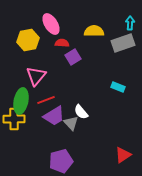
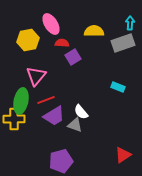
gray triangle: moved 4 px right, 2 px down; rotated 28 degrees counterclockwise
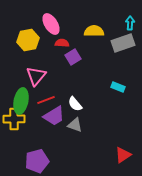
white semicircle: moved 6 px left, 8 px up
purple pentagon: moved 24 px left
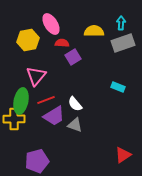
cyan arrow: moved 9 px left
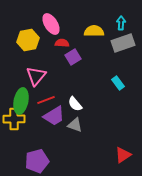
cyan rectangle: moved 4 px up; rotated 32 degrees clockwise
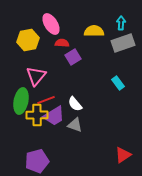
yellow cross: moved 23 px right, 4 px up
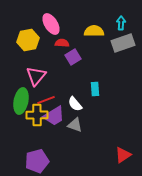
cyan rectangle: moved 23 px left, 6 px down; rotated 32 degrees clockwise
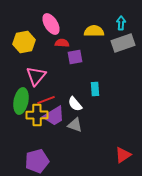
yellow hexagon: moved 4 px left, 2 px down
purple square: moved 2 px right; rotated 21 degrees clockwise
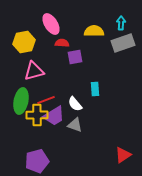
pink triangle: moved 2 px left, 5 px up; rotated 35 degrees clockwise
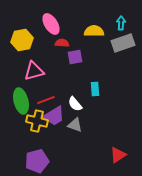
yellow hexagon: moved 2 px left, 2 px up
green ellipse: rotated 25 degrees counterclockwise
yellow cross: moved 6 px down; rotated 15 degrees clockwise
red triangle: moved 5 px left
